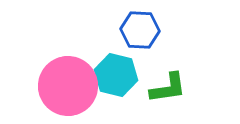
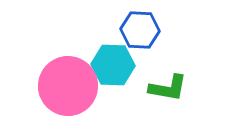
cyan hexagon: moved 3 px left, 10 px up; rotated 12 degrees counterclockwise
green L-shape: rotated 18 degrees clockwise
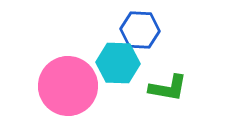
cyan hexagon: moved 5 px right, 2 px up
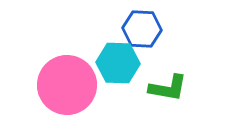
blue hexagon: moved 2 px right, 1 px up
pink circle: moved 1 px left, 1 px up
